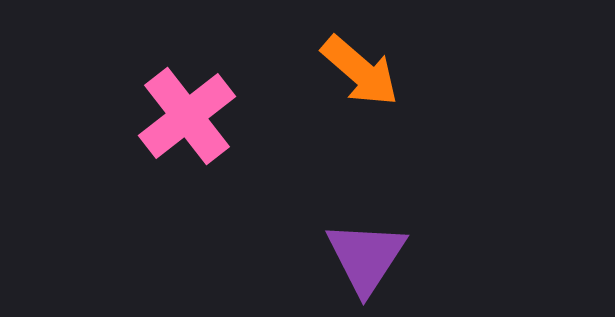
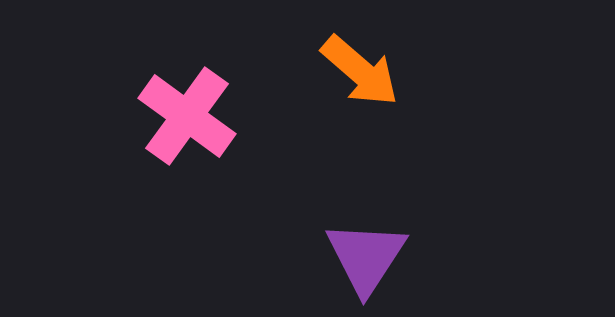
pink cross: rotated 16 degrees counterclockwise
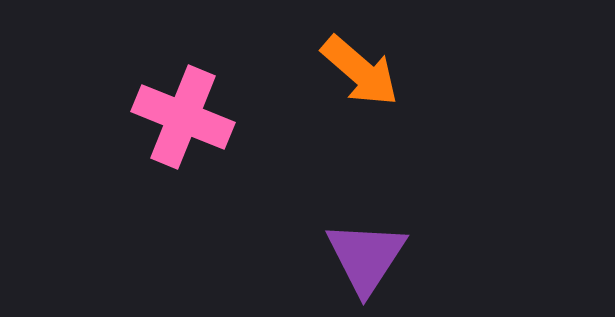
pink cross: moved 4 px left, 1 px down; rotated 14 degrees counterclockwise
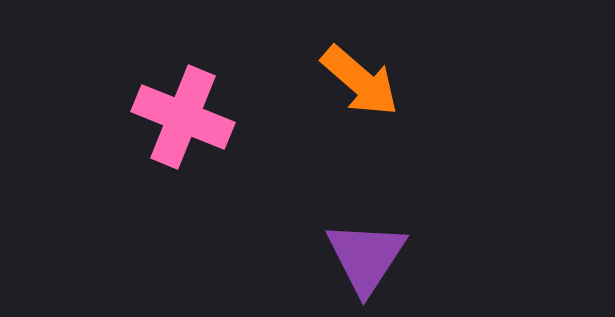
orange arrow: moved 10 px down
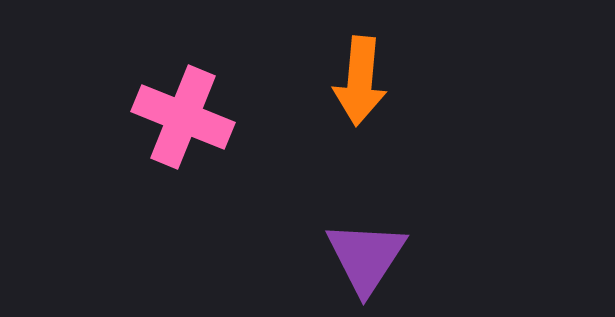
orange arrow: rotated 54 degrees clockwise
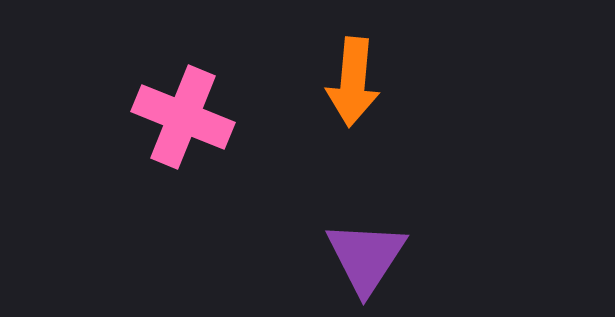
orange arrow: moved 7 px left, 1 px down
